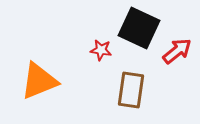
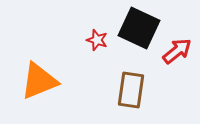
red star: moved 4 px left, 10 px up; rotated 10 degrees clockwise
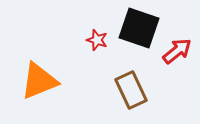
black square: rotated 6 degrees counterclockwise
brown rectangle: rotated 33 degrees counterclockwise
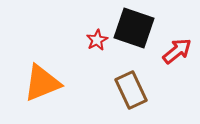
black square: moved 5 px left
red star: rotated 25 degrees clockwise
orange triangle: moved 3 px right, 2 px down
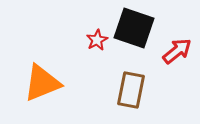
brown rectangle: rotated 36 degrees clockwise
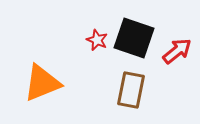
black square: moved 10 px down
red star: rotated 20 degrees counterclockwise
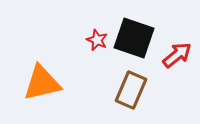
red arrow: moved 4 px down
orange triangle: rotated 9 degrees clockwise
brown rectangle: rotated 12 degrees clockwise
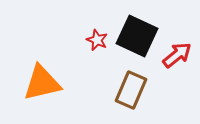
black square: moved 3 px right, 2 px up; rotated 6 degrees clockwise
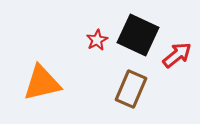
black square: moved 1 px right, 1 px up
red star: rotated 20 degrees clockwise
brown rectangle: moved 1 px up
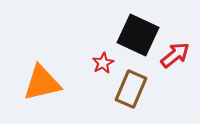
red star: moved 6 px right, 23 px down
red arrow: moved 2 px left
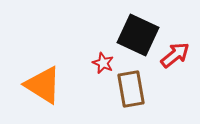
red star: rotated 20 degrees counterclockwise
orange triangle: moved 1 px right, 2 px down; rotated 45 degrees clockwise
brown rectangle: rotated 33 degrees counterclockwise
